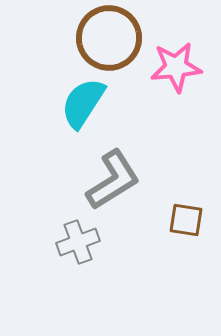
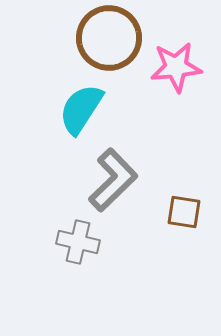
cyan semicircle: moved 2 px left, 6 px down
gray L-shape: rotated 12 degrees counterclockwise
brown square: moved 2 px left, 8 px up
gray cross: rotated 33 degrees clockwise
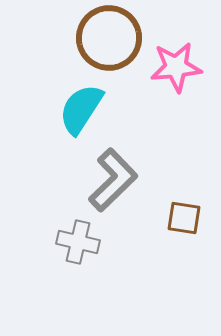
brown square: moved 6 px down
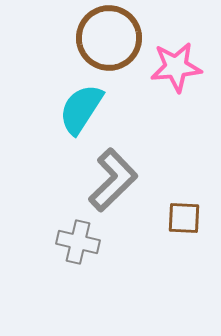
brown square: rotated 6 degrees counterclockwise
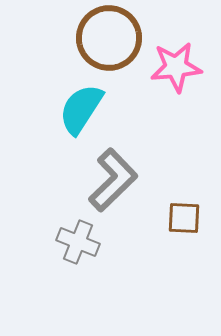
gray cross: rotated 9 degrees clockwise
